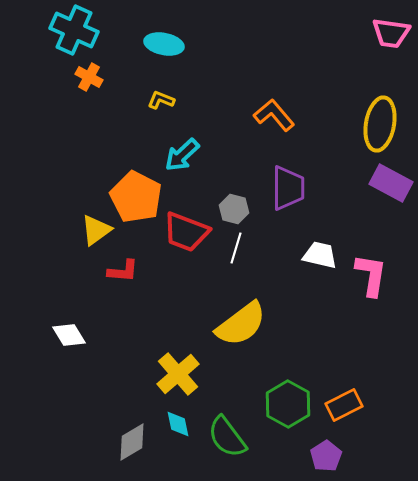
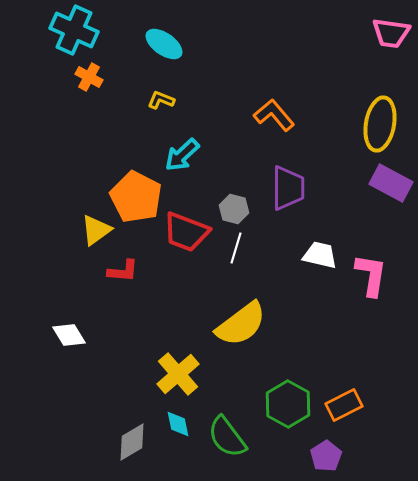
cyan ellipse: rotated 24 degrees clockwise
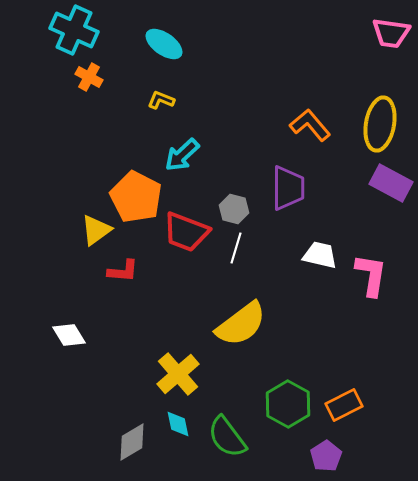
orange L-shape: moved 36 px right, 10 px down
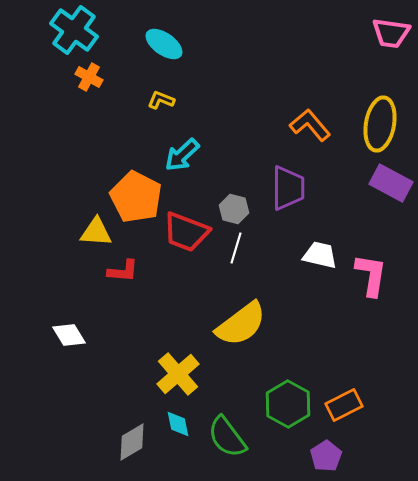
cyan cross: rotated 12 degrees clockwise
yellow triangle: moved 2 px down; rotated 40 degrees clockwise
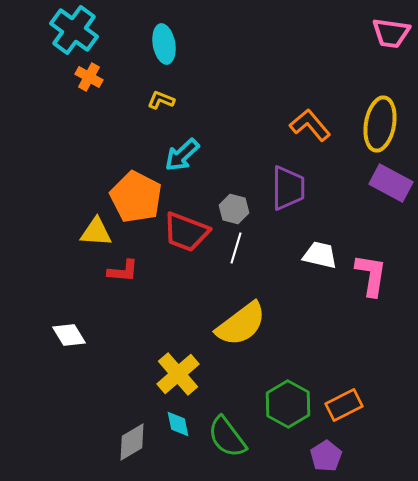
cyan ellipse: rotated 45 degrees clockwise
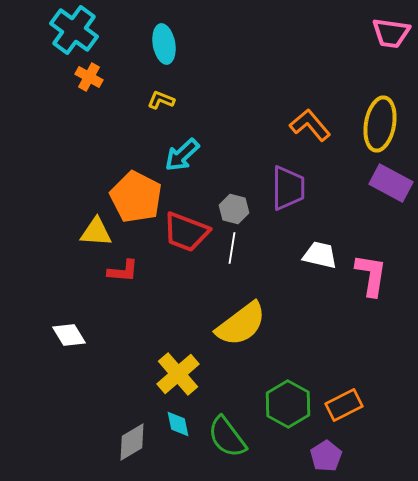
white line: moved 4 px left; rotated 8 degrees counterclockwise
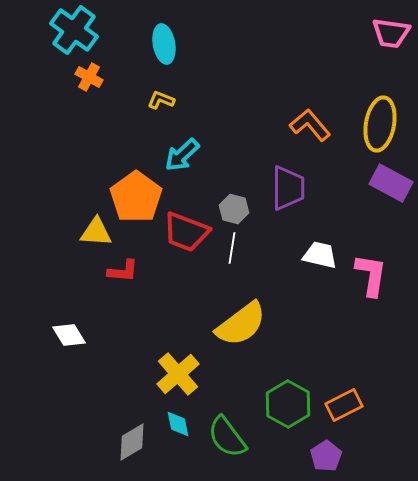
orange pentagon: rotated 9 degrees clockwise
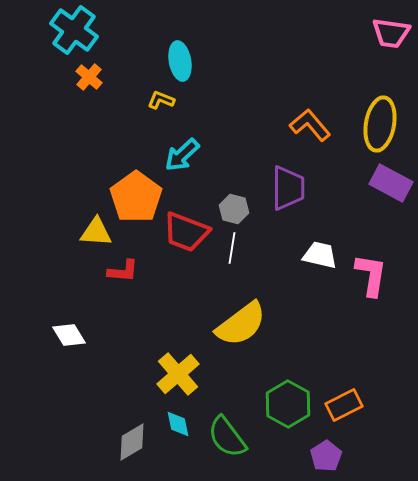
cyan ellipse: moved 16 px right, 17 px down
orange cross: rotated 12 degrees clockwise
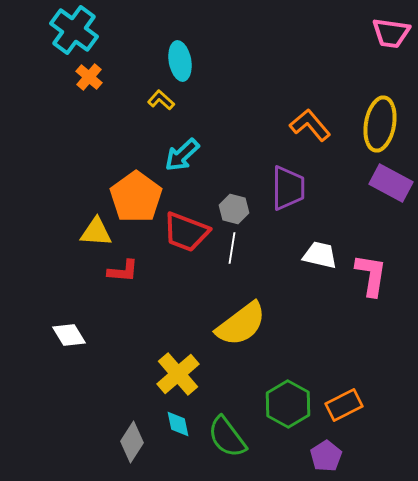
yellow L-shape: rotated 20 degrees clockwise
gray diamond: rotated 27 degrees counterclockwise
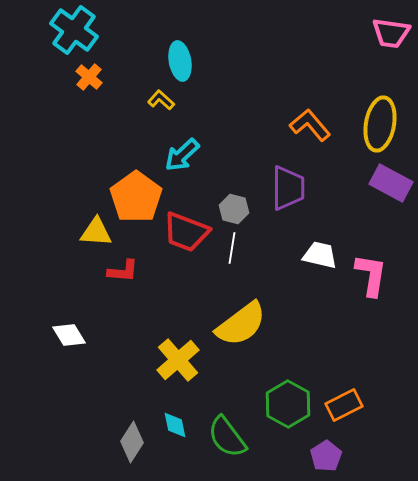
yellow cross: moved 14 px up
cyan diamond: moved 3 px left, 1 px down
